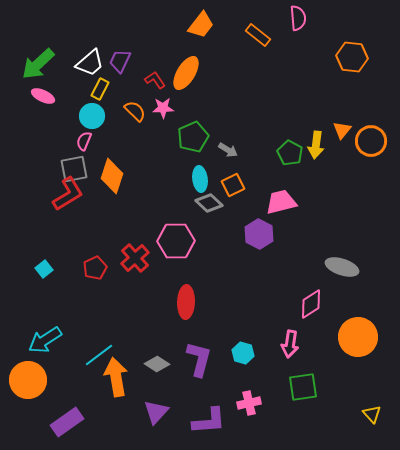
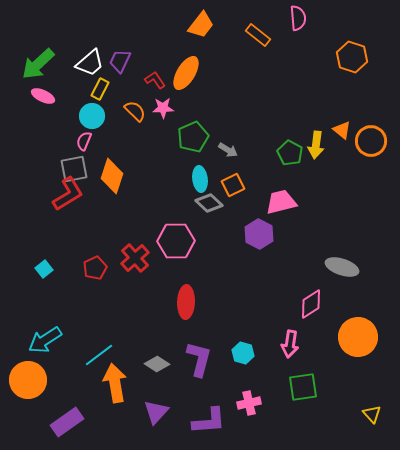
orange hexagon at (352, 57): rotated 12 degrees clockwise
orange triangle at (342, 130): rotated 30 degrees counterclockwise
orange arrow at (116, 377): moved 1 px left, 6 px down
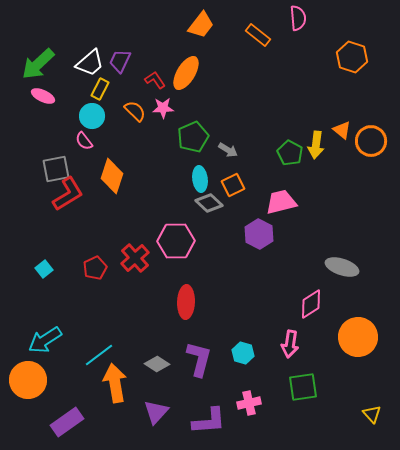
pink semicircle at (84, 141): rotated 60 degrees counterclockwise
gray square at (74, 169): moved 18 px left
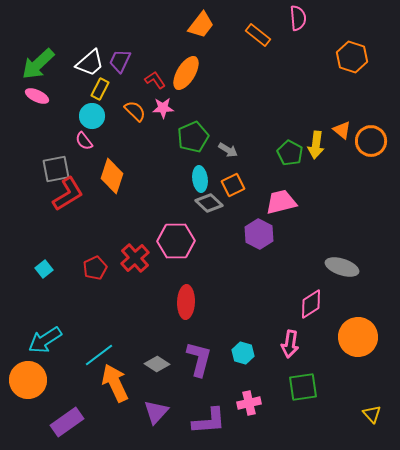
pink ellipse at (43, 96): moved 6 px left
orange arrow at (115, 383): rotated 15 degrees counterclockwise
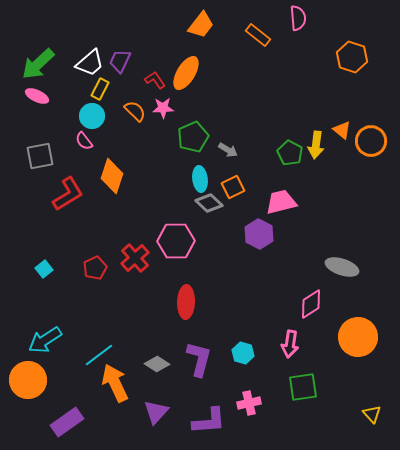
gray square at (56, 169): moved 16 px left, 13 px up
orange square at (233, 185): moved 2 px down
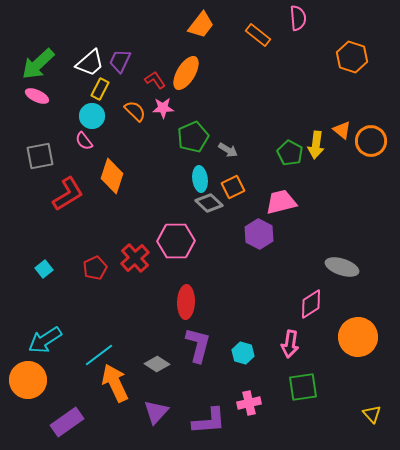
purple L-shape at (199, 359): moved 1 px left, 14 px up
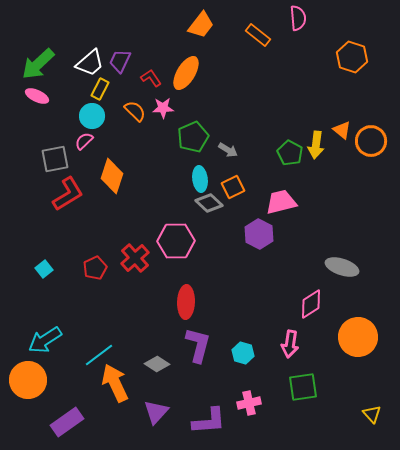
red L-shape at (155, 80): moved 4 px left, 2 px up
pink semicircle at (84, 141): rotated 84 degrees clockwise
gray square at (40, 156): moved 15 px right, 3 px down
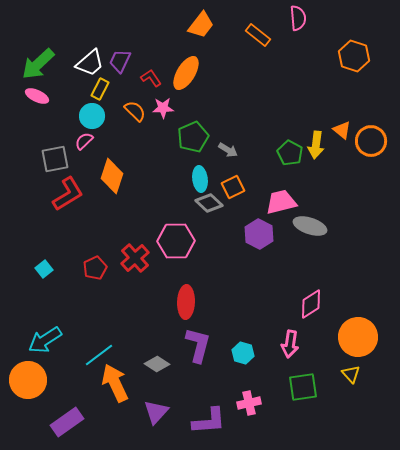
orange hexagon at (352, 57): moved 2 px right, 1 px up
gray ellipse at (342, 267): moved 32 px left, 41 px up
yellow triangle at (372, 414): moved 21 px left, 40 px up
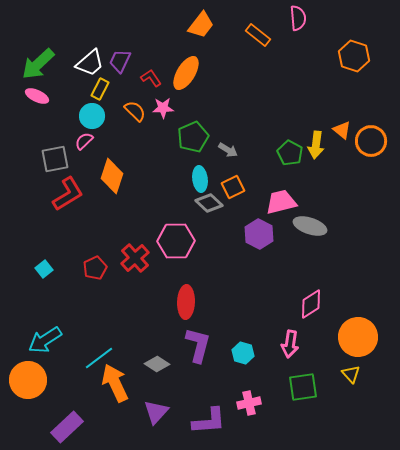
cyan line at (99, 355): moved 3 px down
purple rectangle at (67, 422): moved 5 px down; rotated 8 degrees counterclockwise
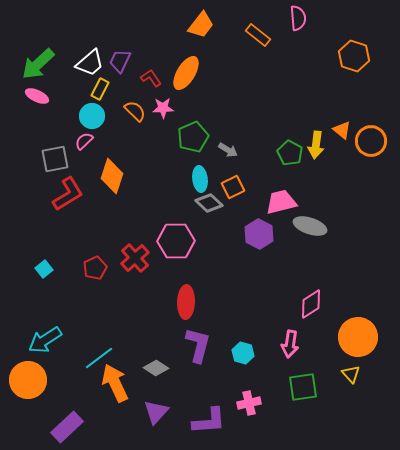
gray diamond at (157, 364): moved 1 px left, 4 px down
